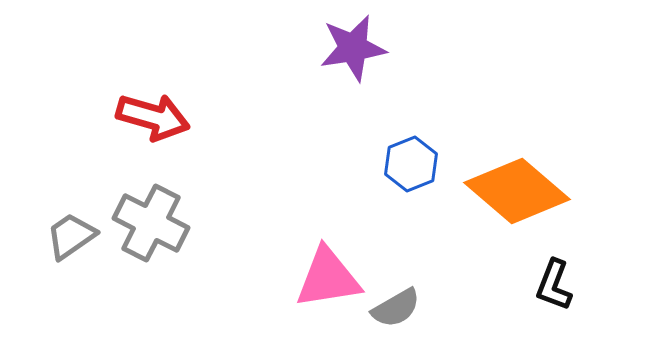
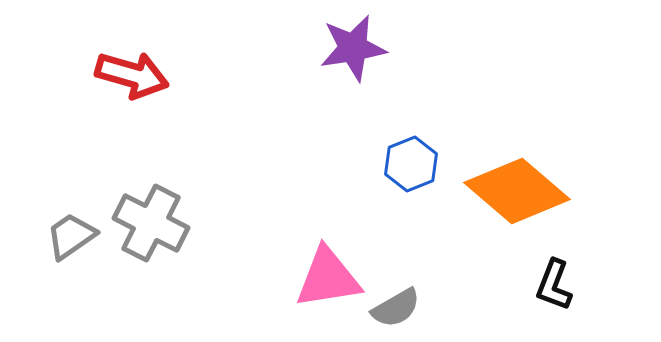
red arrow: moved 21 px left, 42 px up
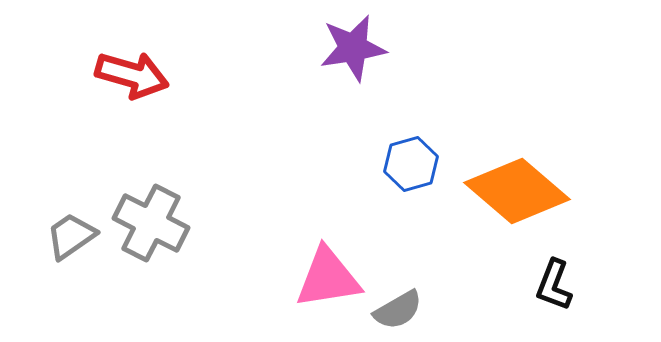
blue hexagon: rotated 6 degrees clockwise
gray semicircle: moved 2 px right, 2 px down
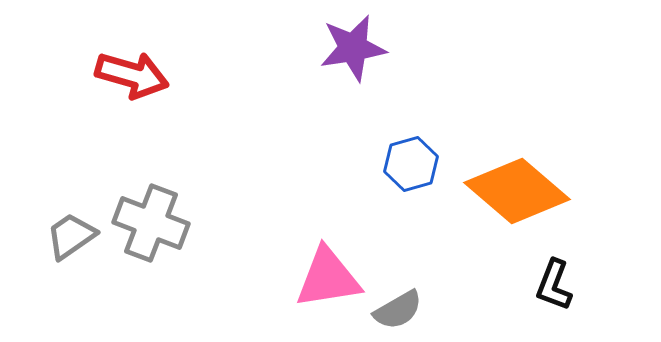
gray cross: rotated 6 degrees counterclockwise
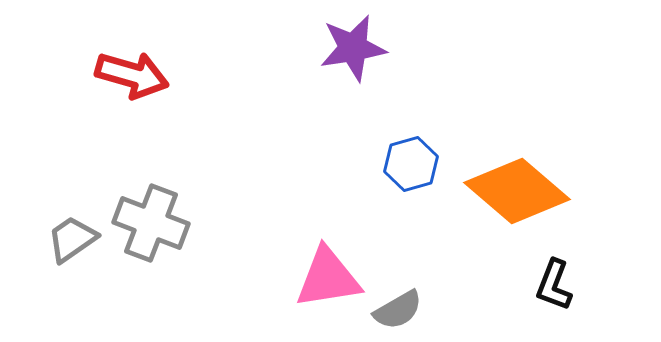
gray trapezoid: moved 1 px right, 3 px down
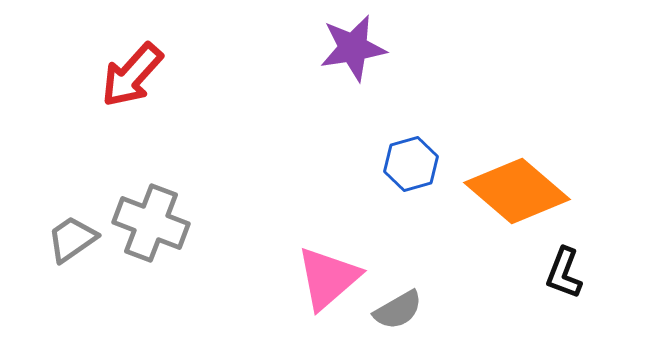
red arrow: rotated 116 degrees clockwise
pink triangle: rotated 32 degrees counterclockwise
black L-shape: moved 10 px right, 12 px up
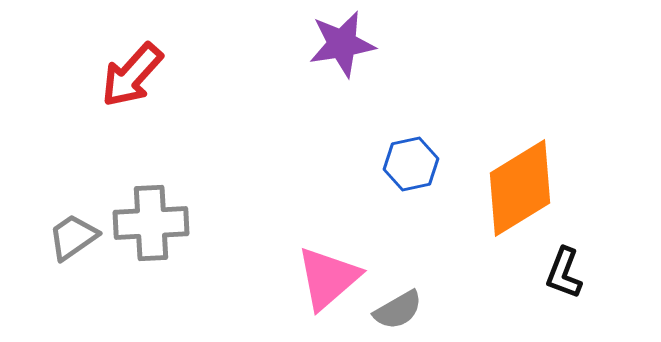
purple star: moved 11 px left, 4 px up
blue hexagon: rotated 4 degrees clockwise
orange diamond: moved 3 px right, 3 px up; rotated 72 degrees counterclockwise
gray cross: rotated 24 degrees counterclockwise
gray trapezoid: moved 1 px right, 2 px up
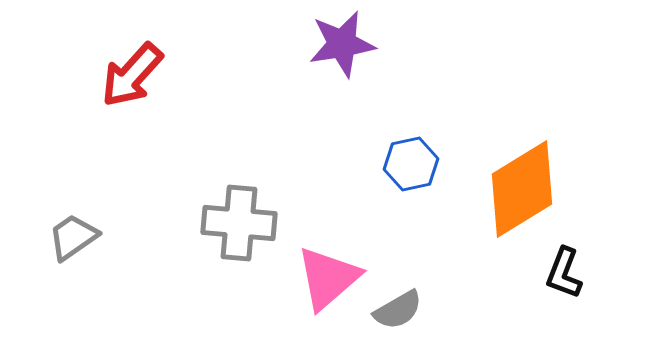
orange diamond: moved 2 px right, 1 px down
gray cross: moved 88 px right; rotated 8 degrees clockwise
